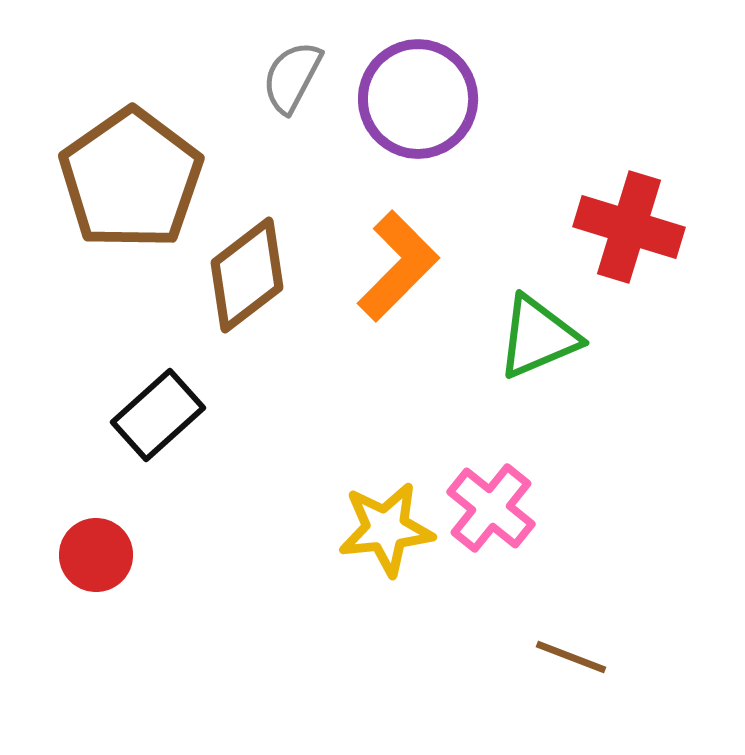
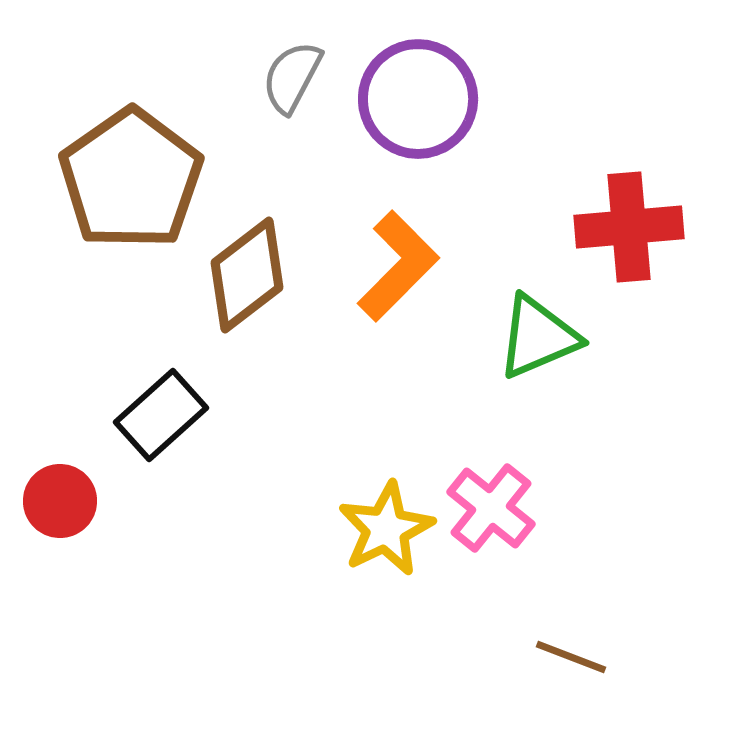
red cross: rotated 22 degrees counterclockwise
black rectangle: moved 3 px right
yellow star: rotated 20 degrees counterclockwise
red circle: moved 36 px left, 54 px up
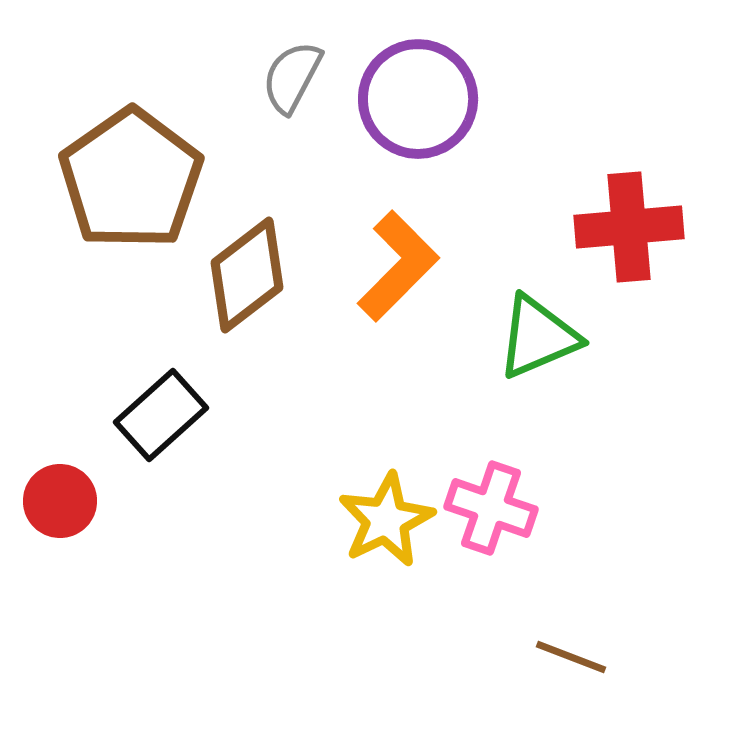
pink cross: rotated 20 degrees counterclockwise
yellow star: moved 9 px up
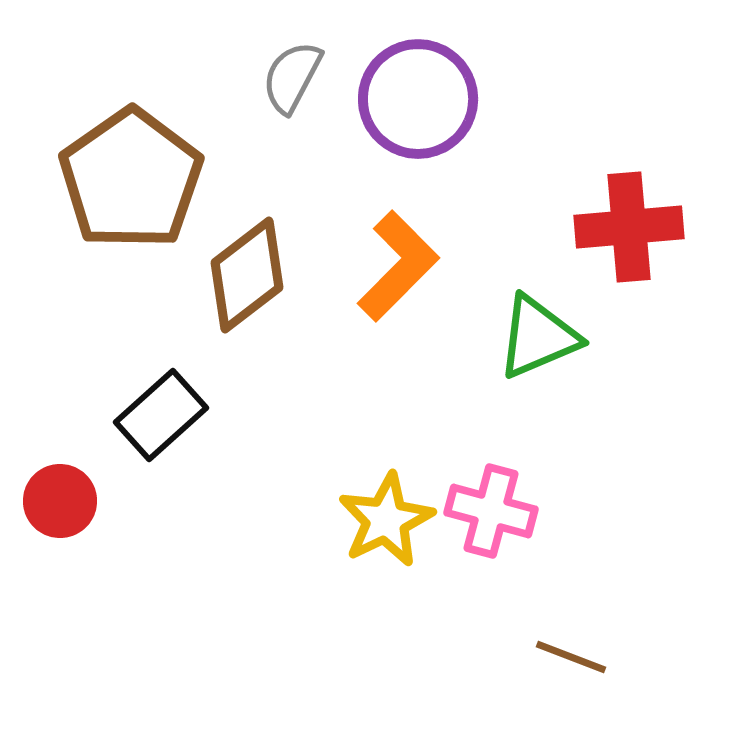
pink cross: moved 3 px down; rotated 4 degrees counterclockwise
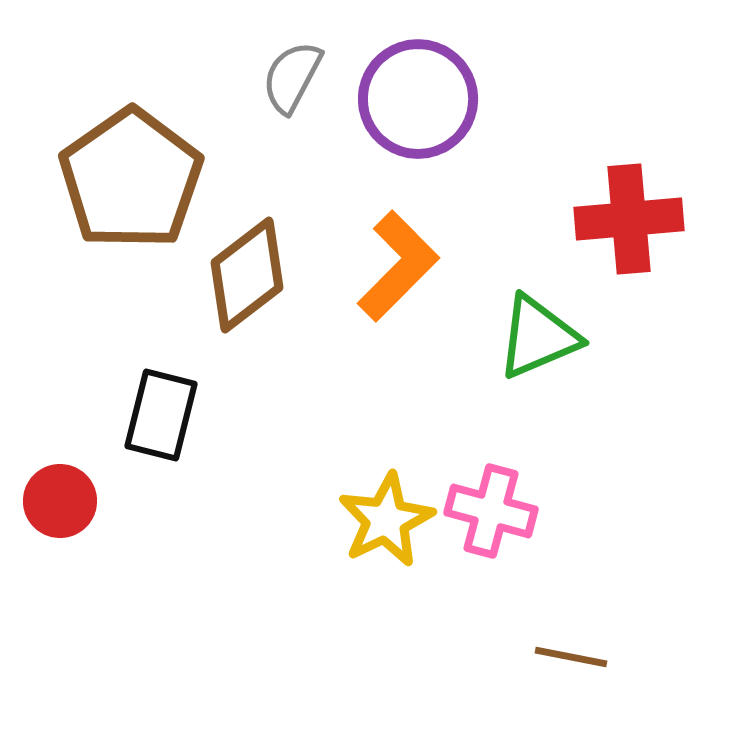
red cross: moved 8 px up
black rectangle: rotated 34 degrees counterclockwise
brown line: rotated 10 degrees counterclockwise
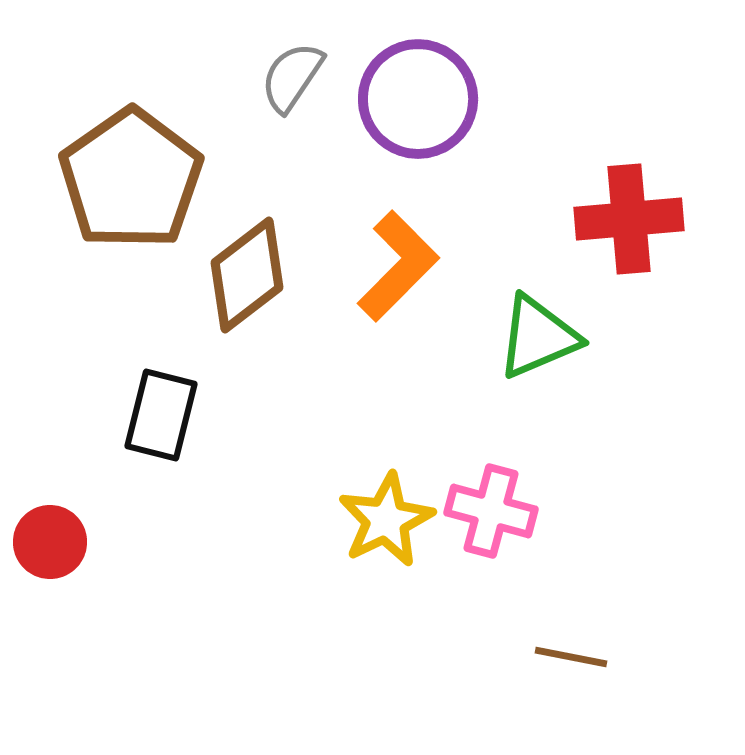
gray semicircle: rotated 6 degrees clockwise
red circle: moved 10 px left, 41 px down
